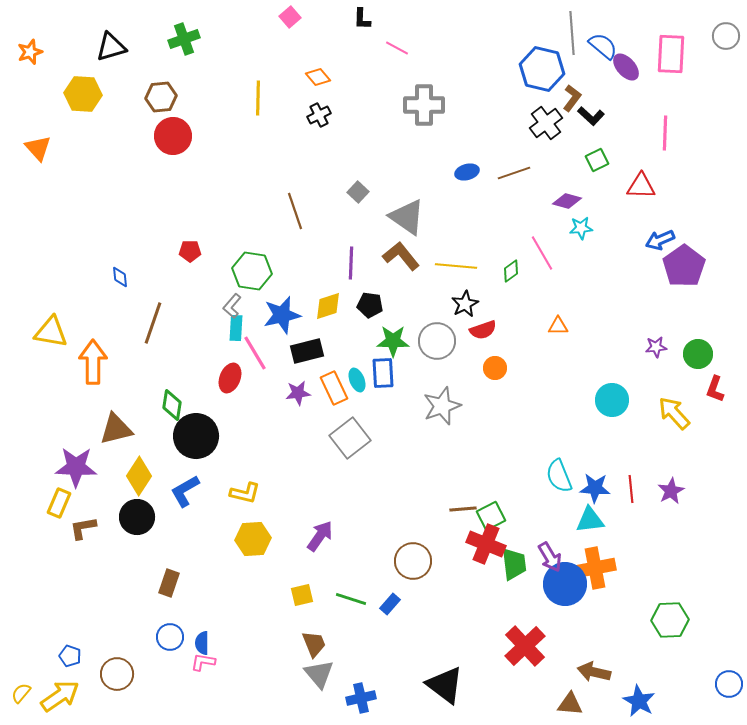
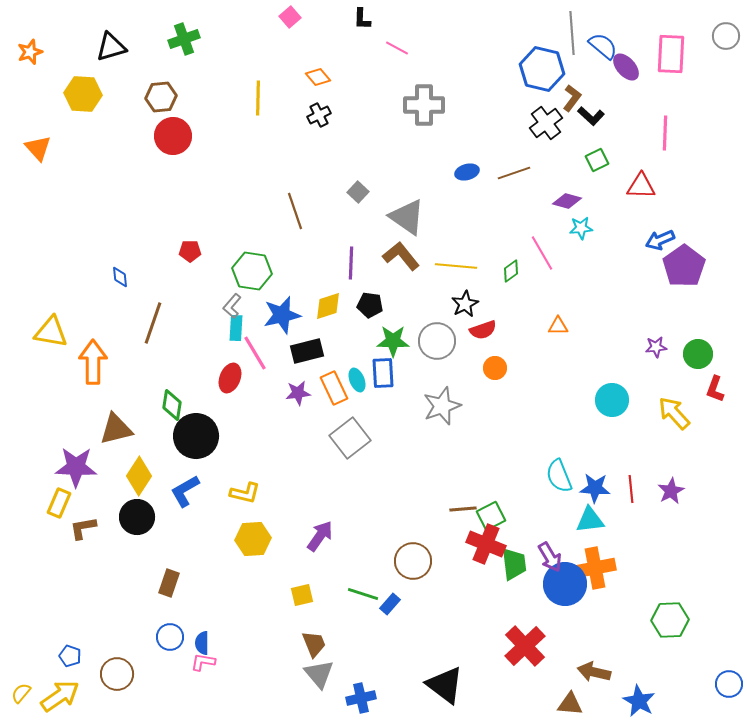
green line at (351, 599): moved 12 px right, 5 px up
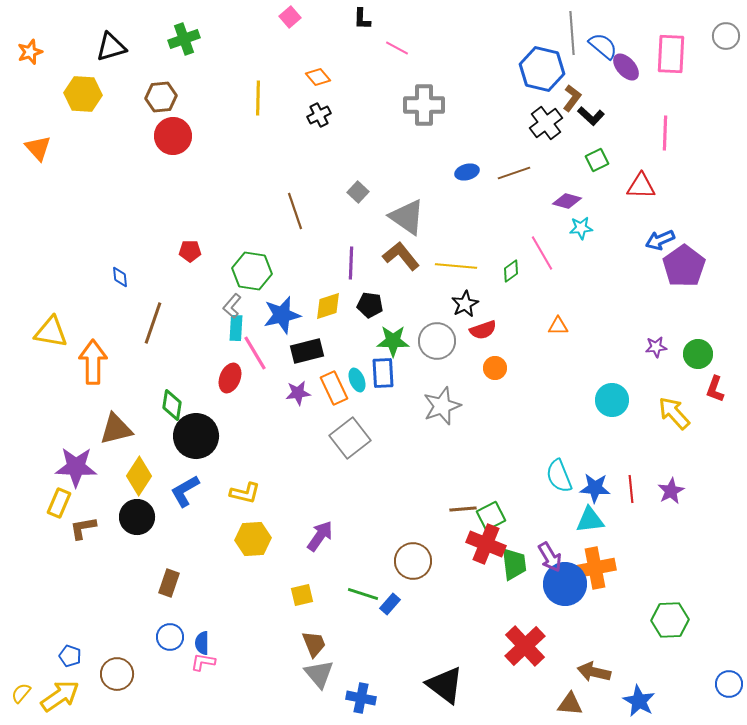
blue cross at (361, 698): rotated 24 degrees clockwise
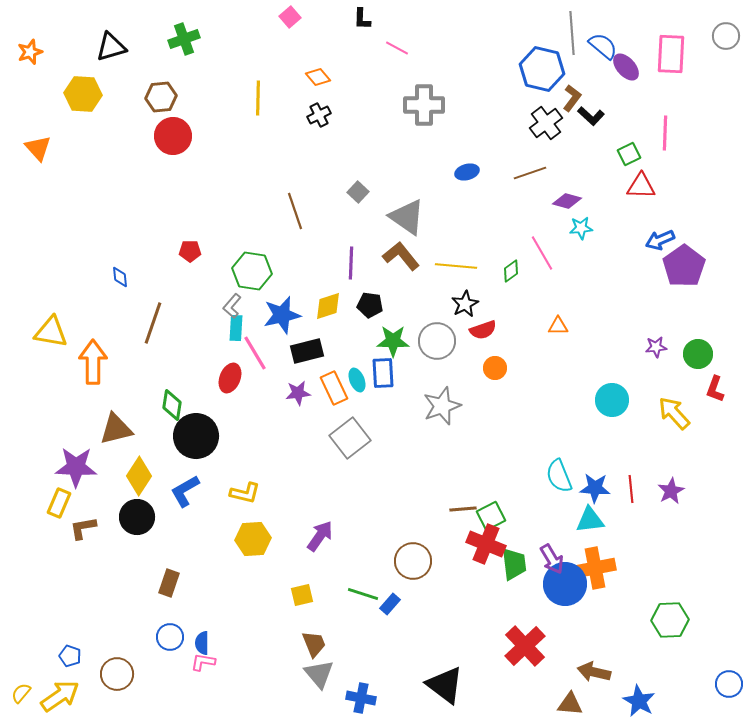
green square at (597, 160): moved 32 px right, 6 px up
brown line at (514, 173): moved 16 px right
purple arrow at (550, 557): moved 2 px right, 2 px down
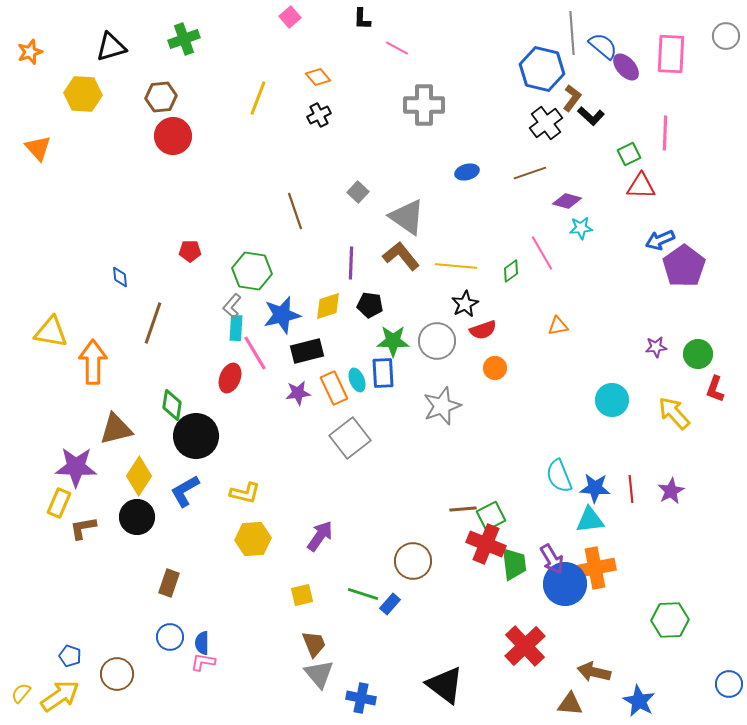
yellow line at (258, 98): rotated 20 degrees clockwise
orange triangle at (558, 326): rotated 10 degrees counterclockwise
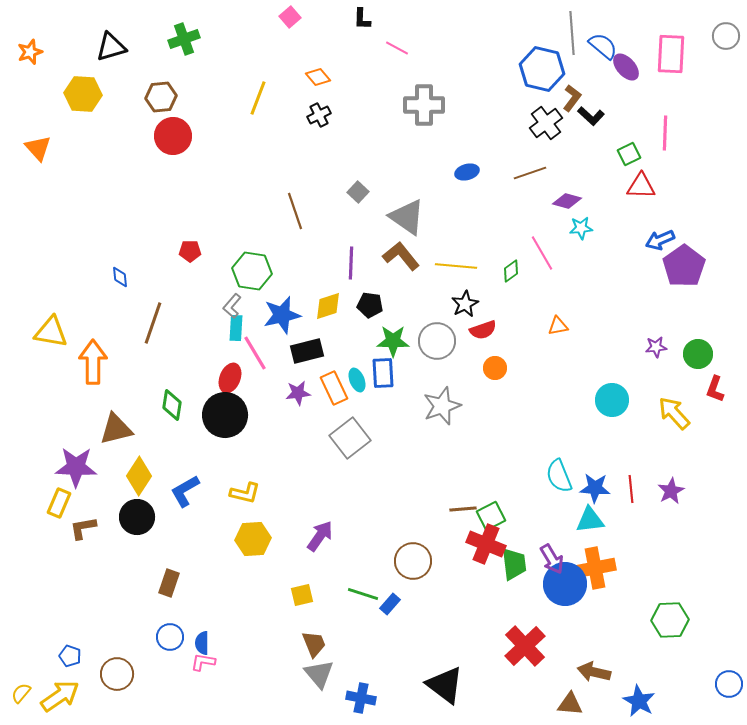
black circle at (196, 436): moved 29 px right, 21 px up
